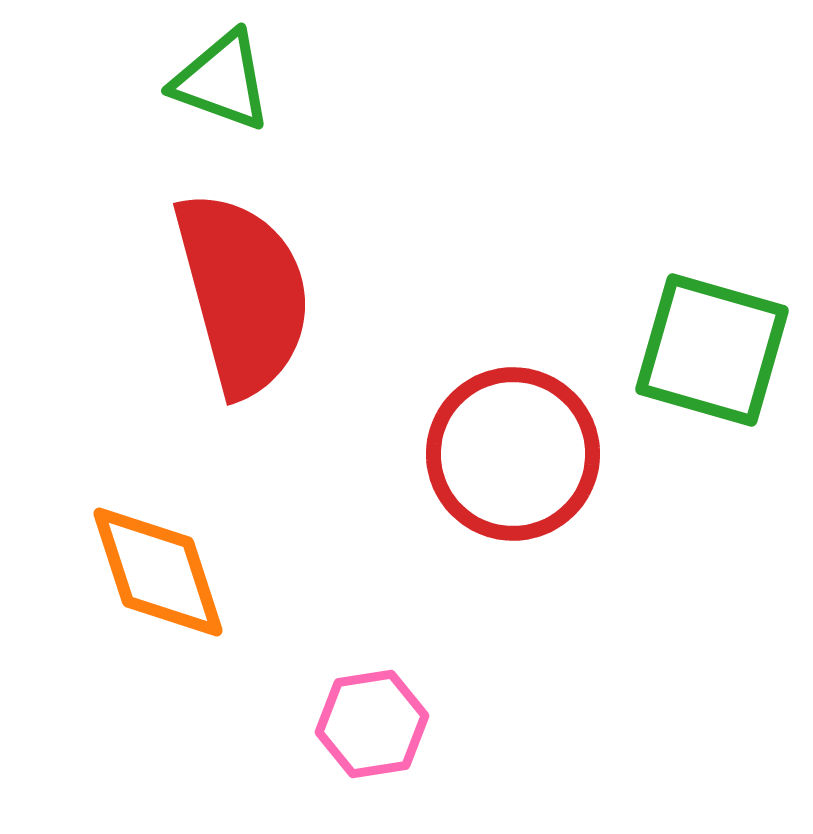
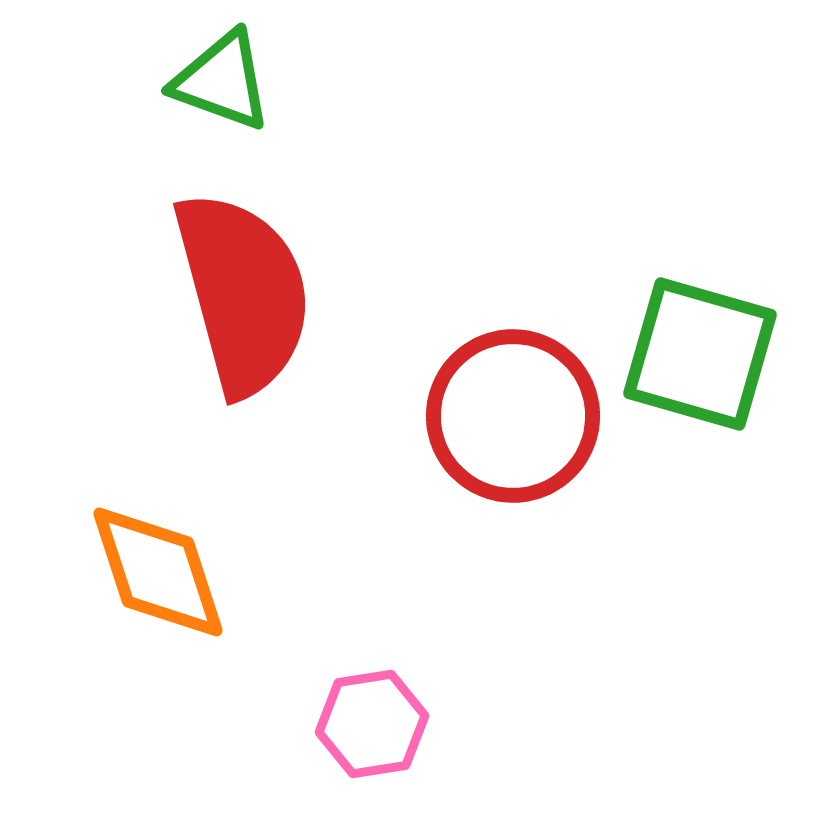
green square: moved 12 px left, 4 px down
red circle: moved 38 px up
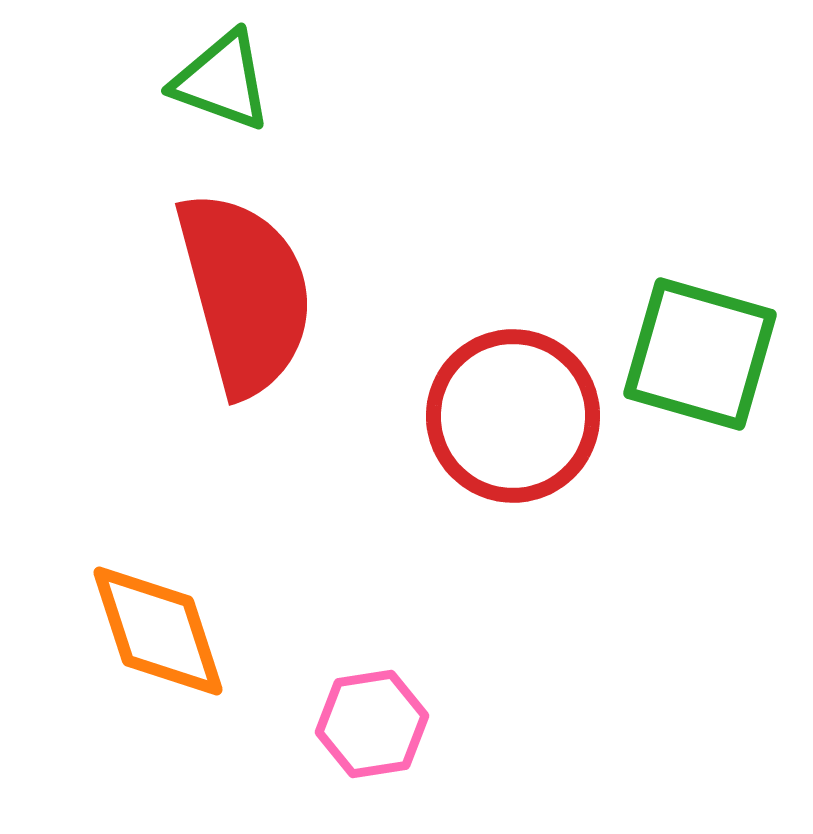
red semicircle: moved 2 px right
orange diamond: moved 59 px down
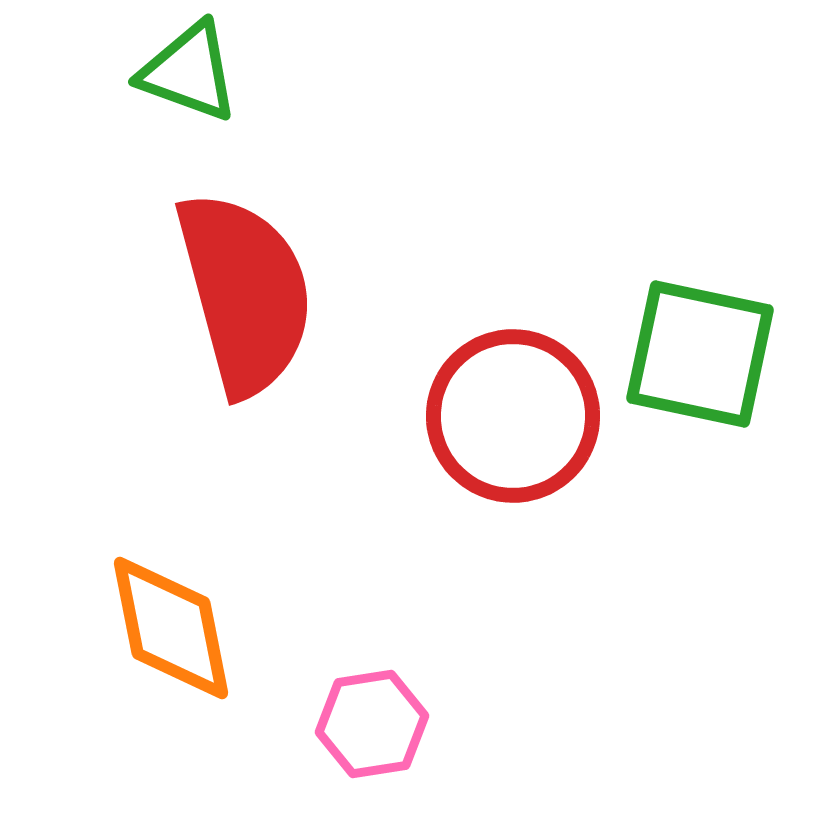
green triangle: moved 33 px left, 9 px up
green square: rotated 4 degrees counterclockwise
orange diamond: moved 13 px right, 3 px up; rotated 7 degrees clockwise
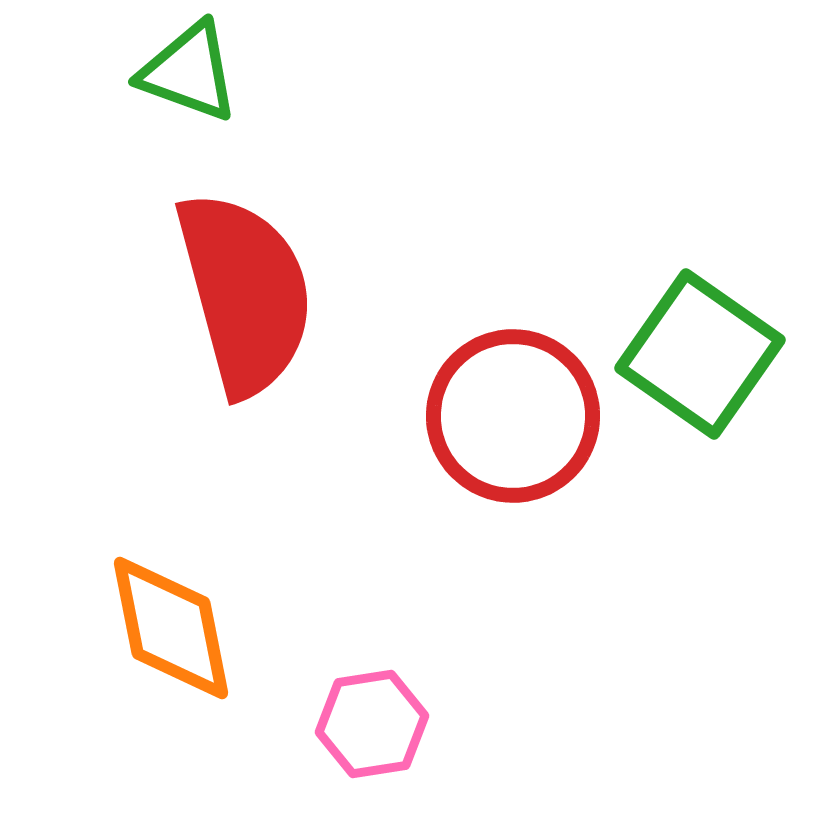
green square: rotated 23 degrees clockwise
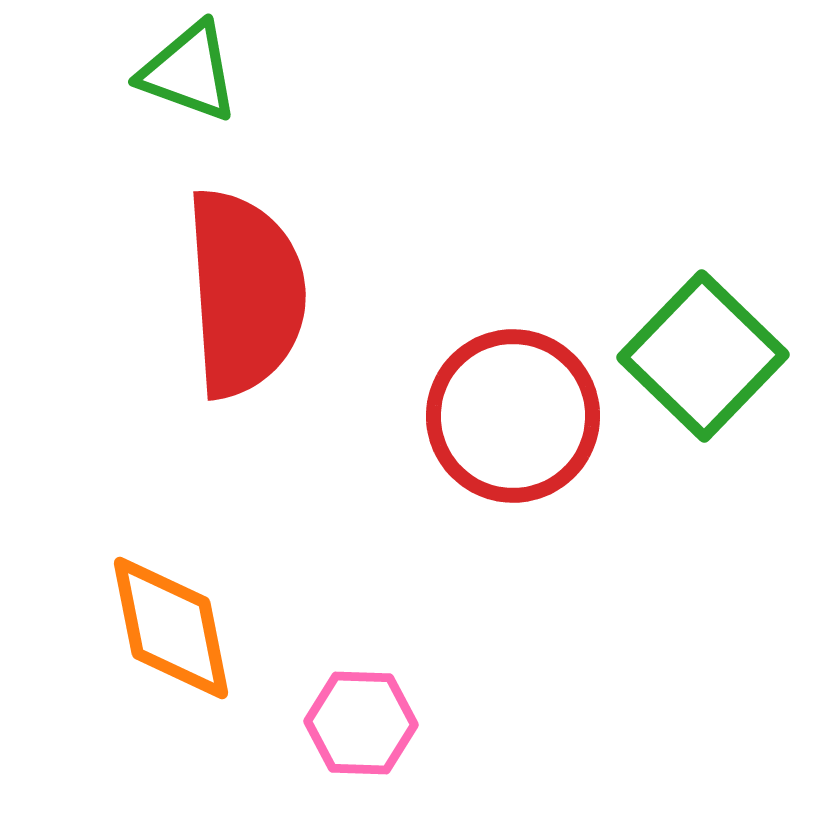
red semicircle: rotated 11 degrees clockwise
green square: moved 3 px right, 2 px down; rotated 9 degrees clockwise
pink hexagon: moved 11 px left, 1 px up; rotated 11 degrees clockwise
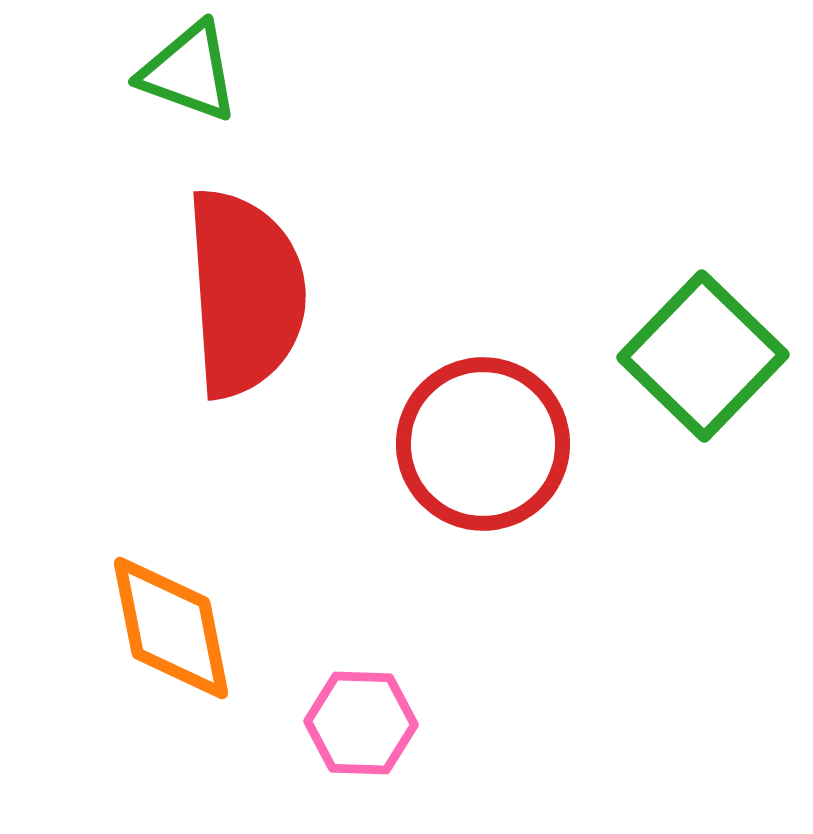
red circle: moved 30 px left, 28 px down
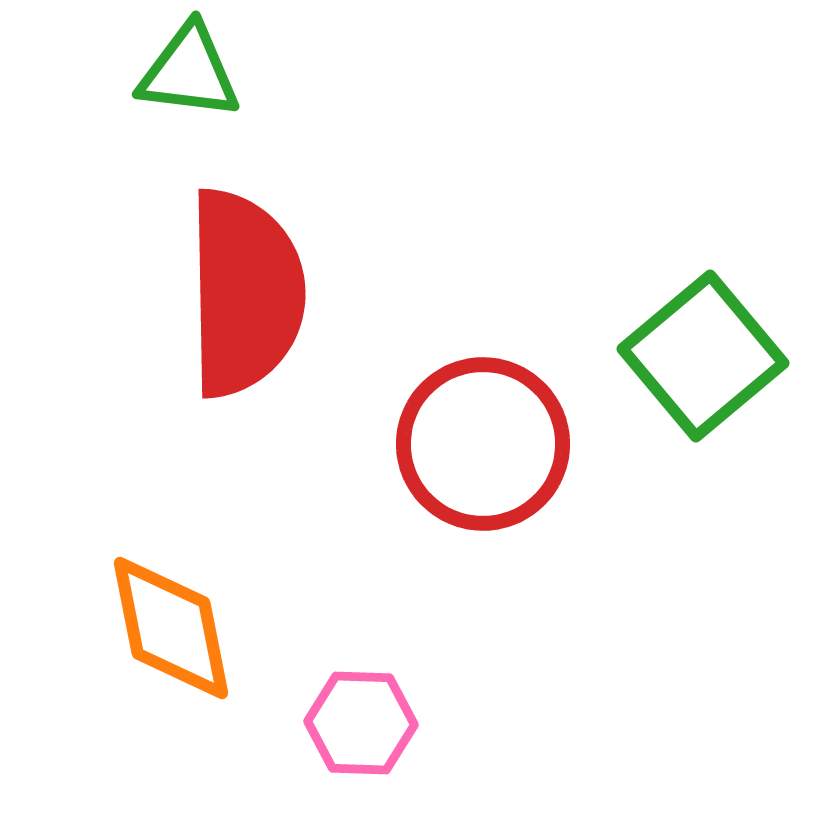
green triangle: rotated 13 degrees counterclockwise
red semicircle: rotated 3 degrees clockwise
green square: rotated 6 degrees clockwise
